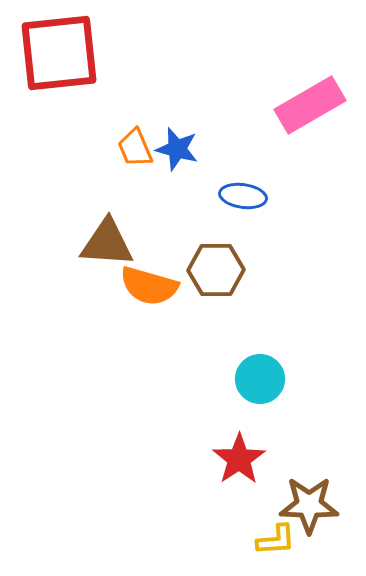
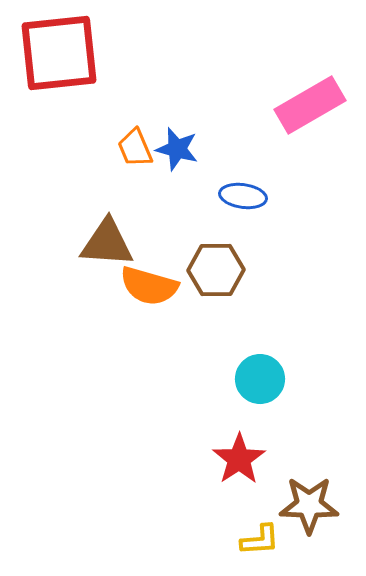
yellow L-shape: moved 16 px left
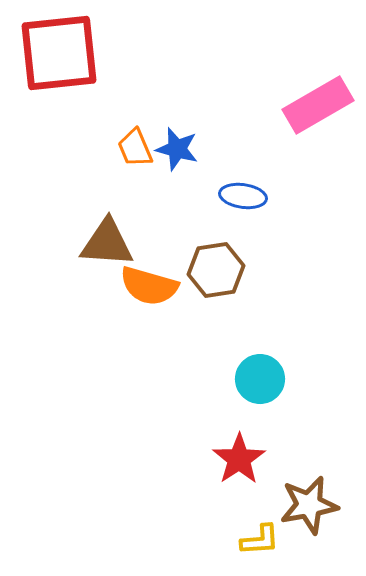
pink rectangle: moved 8 px right
brown hexagon: rotated 8 degrees counterclockwise
brown star: rotated 12 degrees counterclockwise
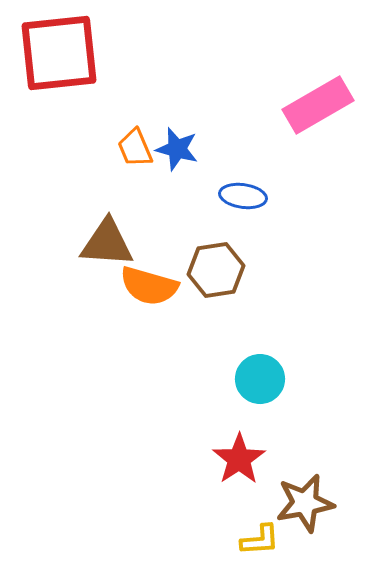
brown star: moved 4 px left, 2 px up
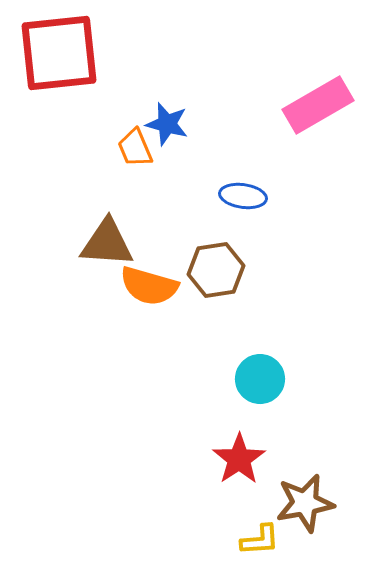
blue star: moved 10 px left, 25 px up
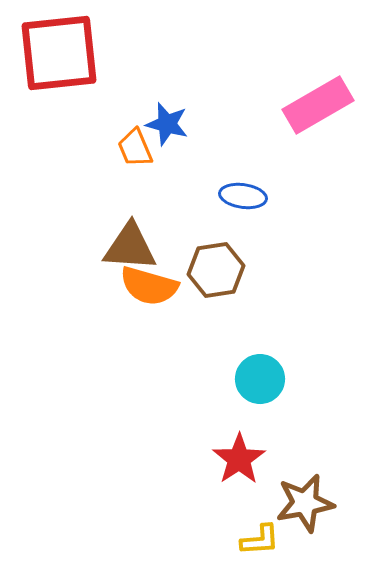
brown triangle: moved 23 px right, 4 px down
